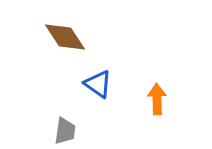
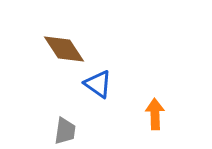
brown diamond: moved 1 px left, 12 px down
orange arrow: moved 2 px left, 15 px down
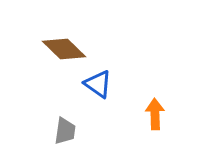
brown diamond: rotated 12 degrees counterclockwise
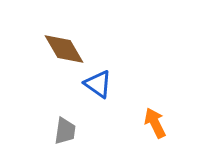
brown diamond: rotated 15 degrees clockwise
orange arrow: moved 9 px down; rotated 24 degrees counterclockwise
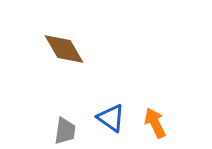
blue triangle: moved 13 px right, 34 px down
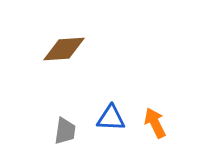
brown diamond: rotated 63 degrees counterclockwise
blue triangle: rotated 32 degrees counterclockwise
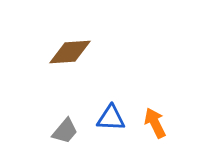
brown diamond: moved 6 px right, 3 px down
gray trapezoid: rotated 32 degrees clockwise
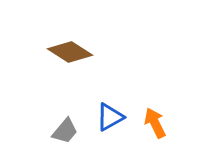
brown diamond: rotated 36 degrees clockwise
blue triangle: moved 1 px left, 1 px up; rotated 32 degrees counterclockwise
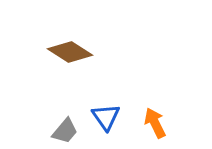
blue triangle: moved 4 px left; rotated 36 degrees counterclockwise
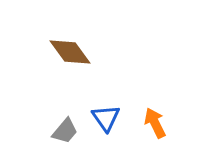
brown diamond: rotated 21 degrees clockwise
blue triangle: moved 1 px down
